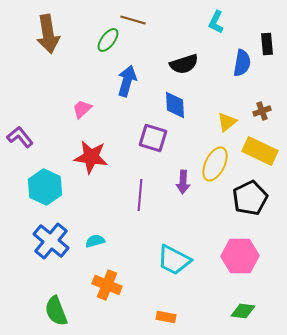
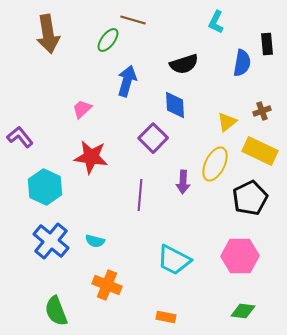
purple square: rotated 28 degrees clockwise
cyan semicircle: rotated 150 degrees counterclockwise
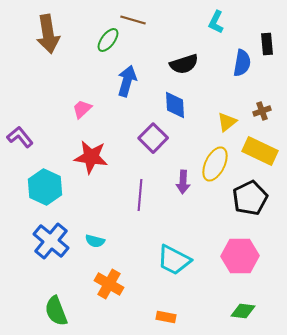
orange cross: moved 2 px right, 1 px up; rotated 8 degrees clockwise
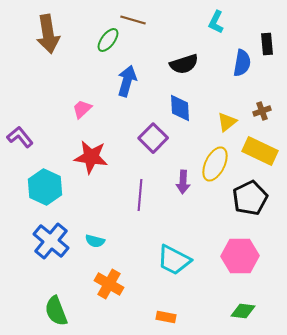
blue diamond: moved 5 px right, 3 px down
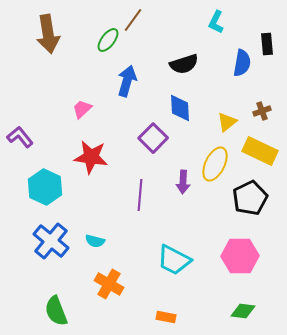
brown line: rotated 70 degrees counterclockwise
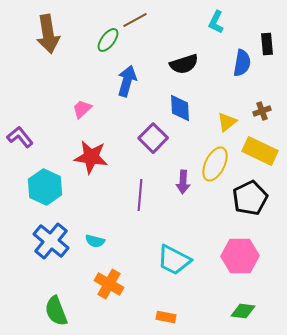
brown line: moved 2 px right; rotated 25 degrees clockwise
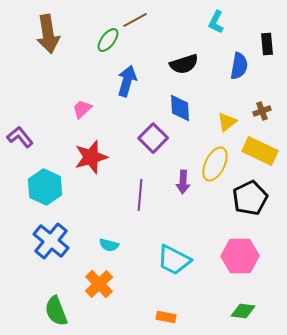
blue semicircle: moved 3 px left, 3 px down
red star: rotated 24 degrees counterclockwise
cyan semicircle: moved 14 px right, 4 px down
orange cross: moved 10 px left; rotated 16 degrees clockwise
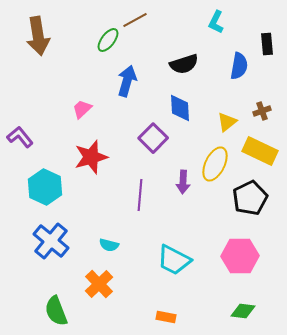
brown arrow: moved 10 px left, 2 px down
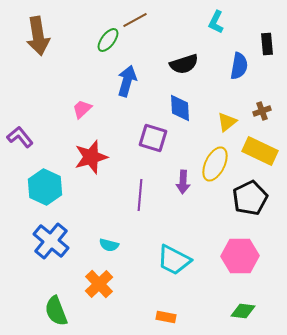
purple square: rotated 28 degrees counterclockwise
